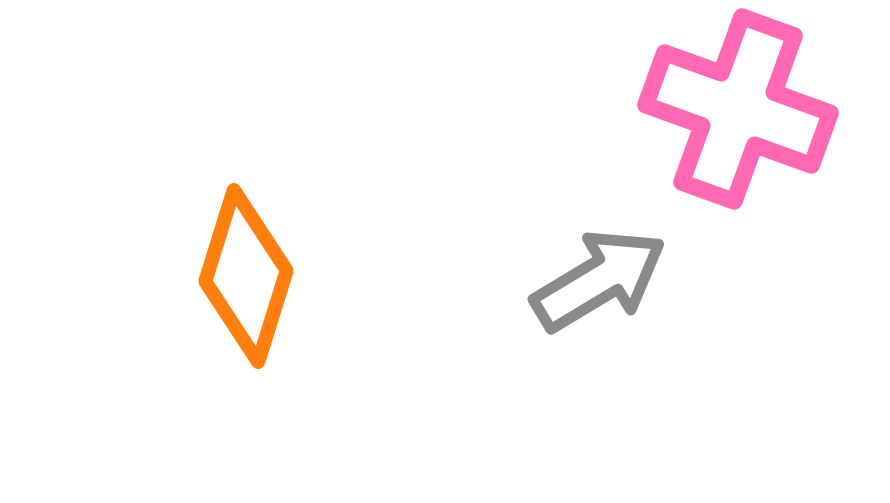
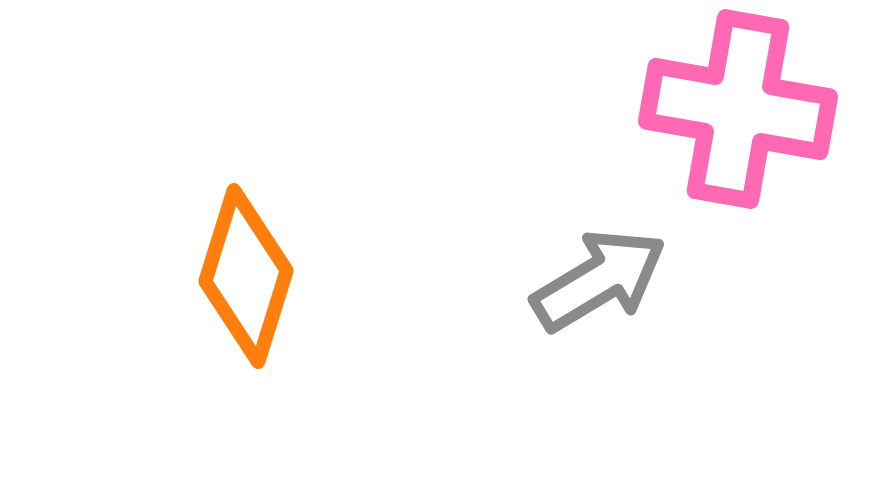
pink cross: rotated 10 degrees counterclockwise
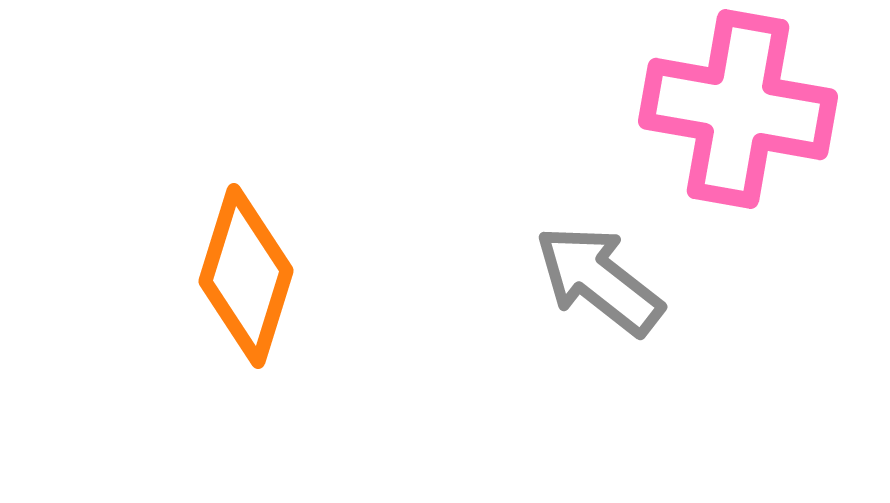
gray arrow: rotated 111 degrees counterclockwise
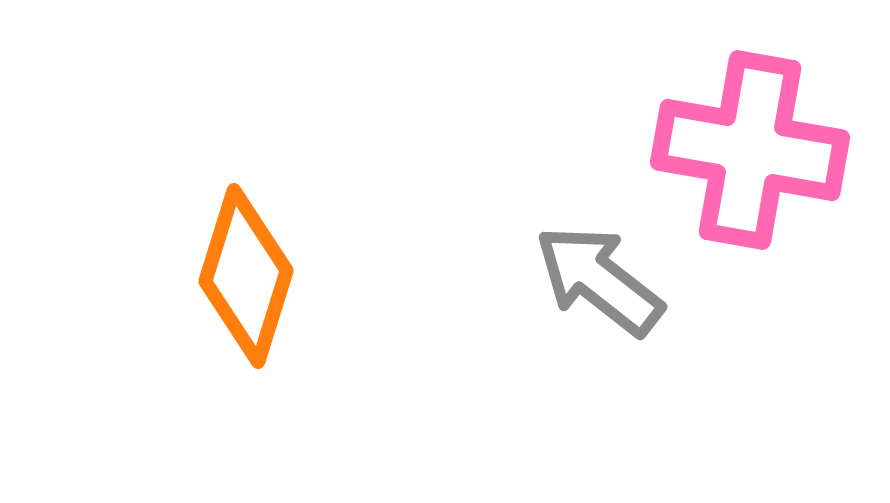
pink cross: moved 12 px right, 41 px down
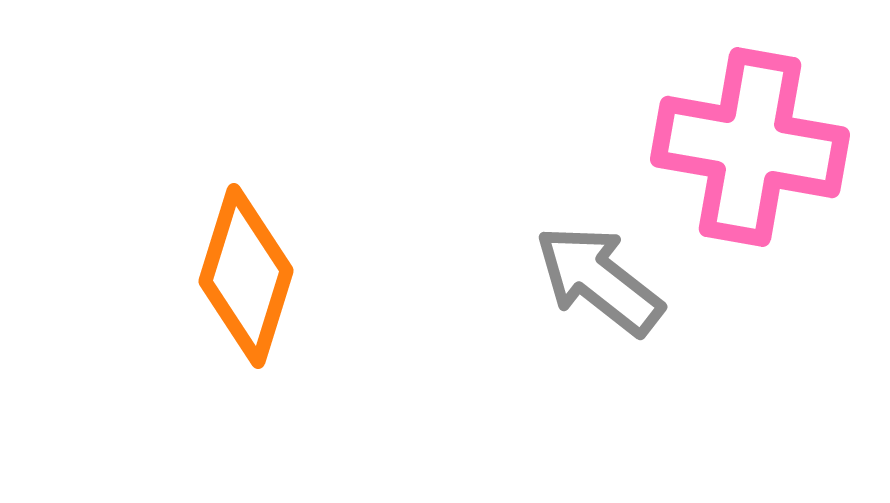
pink cross: moved 3 px up
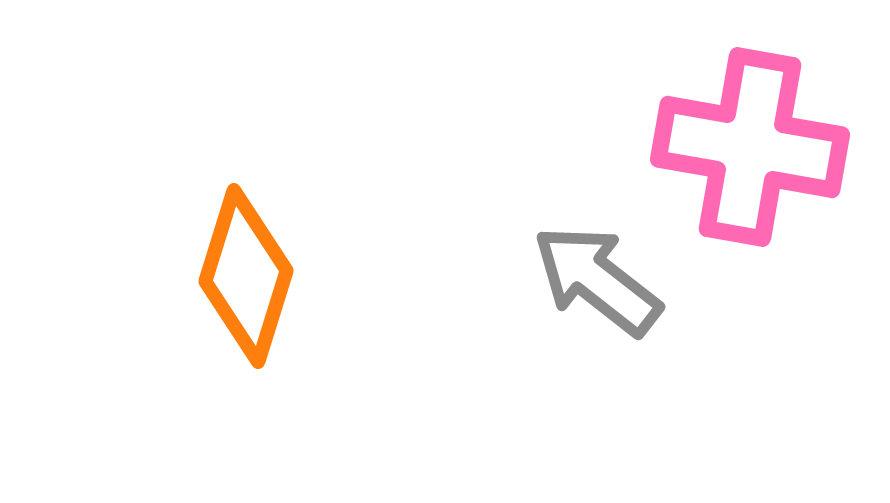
gray arrow: moved 2 px left
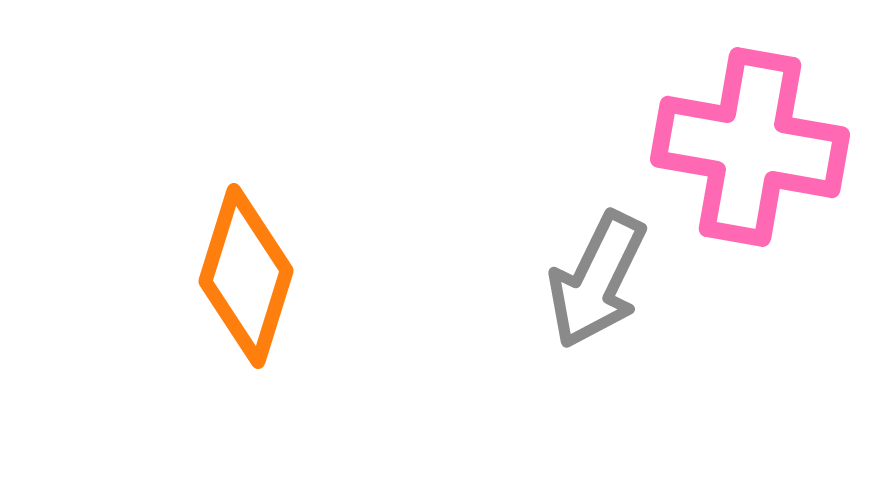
gray arrow: rotated 102 degrees counterclockwise
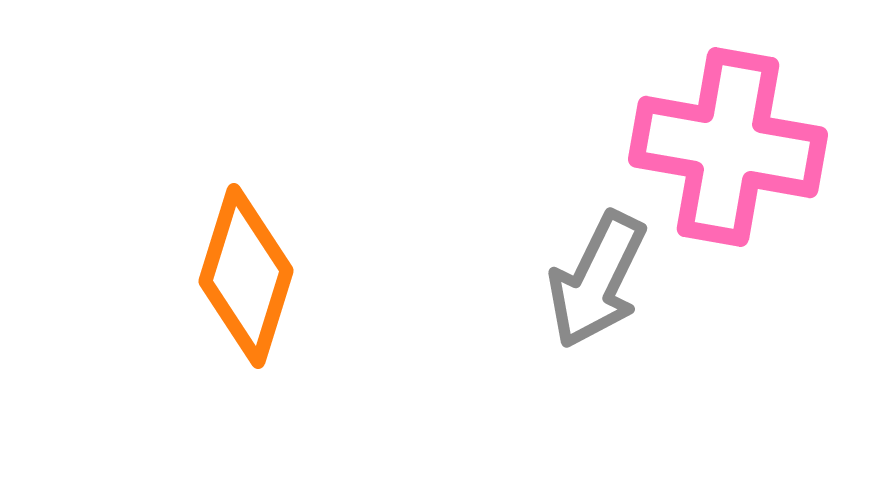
pink cross: moved 22 px left
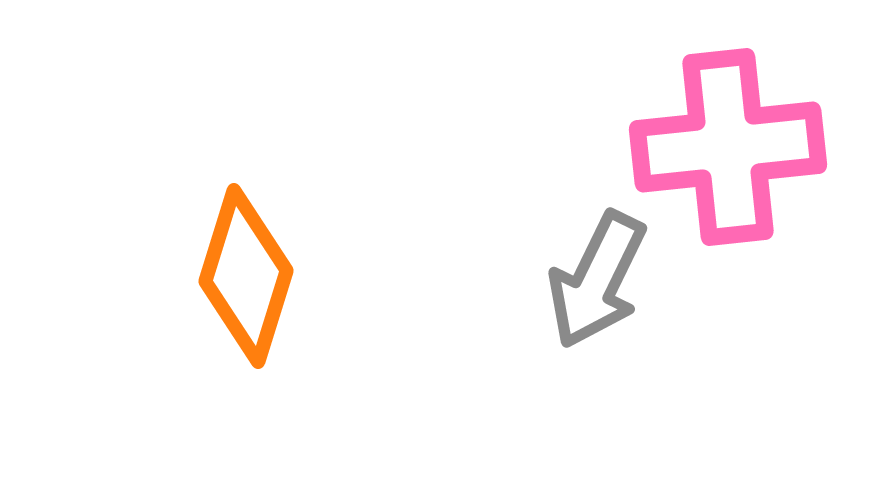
pink cross: rotated 16 degrees counterclockwise
